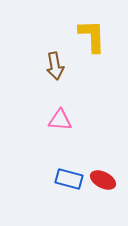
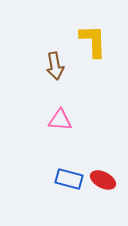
yellow L-shape: moved 1 px right, 5 px down
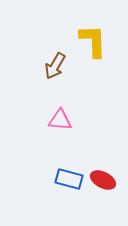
brown arrow: rotated 40 degrees clockwise
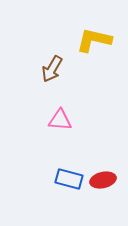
yellow L-shape: moved 1 px right, 1 px up; rotated 75 degrees counterclockwise
brown arrow: moved 3 px left, 3 px down
red ellipse: rotated 40 degrees counterclockwise
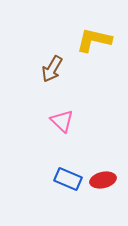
pink triangle: moved 2 px right, 1 px down; rotated 40 degrees clockwise
blue rectangle: moved 1 px left; rotated 8 degrees clockwise
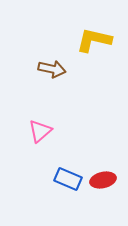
brown arrow: rotated 108 degrees counterclockwise
pink triangle: moved 22 px left, 10 px down; rotated 35 degrees clockwise
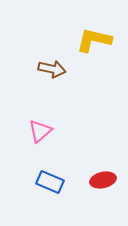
blue rectangle: moved 18 px left, 3 px down
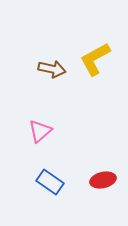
yellow L-shape: moved 1 px right, 19 px down; rotated 42 degrees counterclockwise
blue rectangle: rotated 12 degrees clockwise
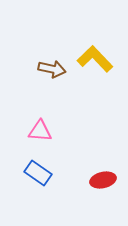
yellow L-shape: rotated 75 degrees clockwise
pink triangle: rotated 45 degrees clockwise
blue rectangle: moved 12 px left, 9 px up
